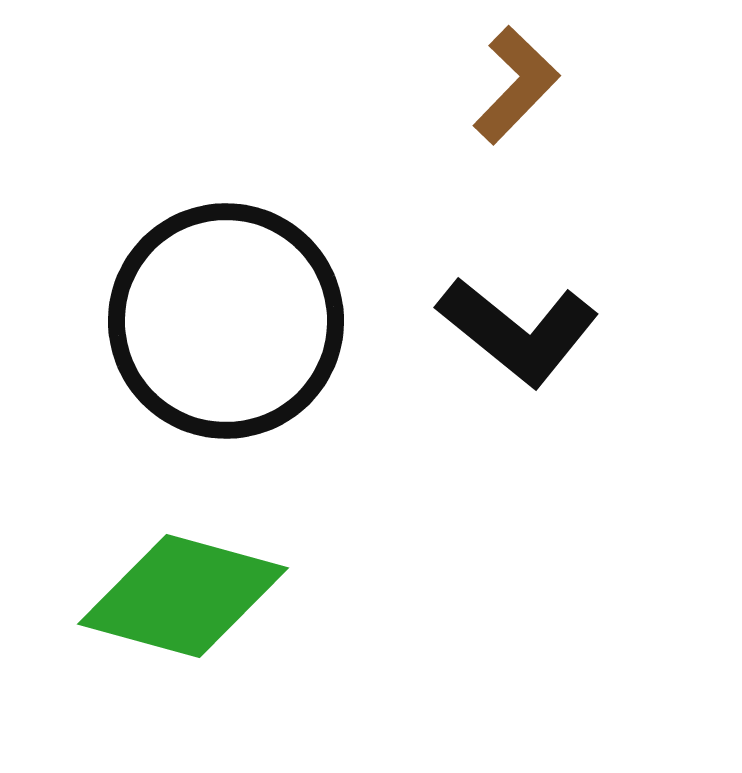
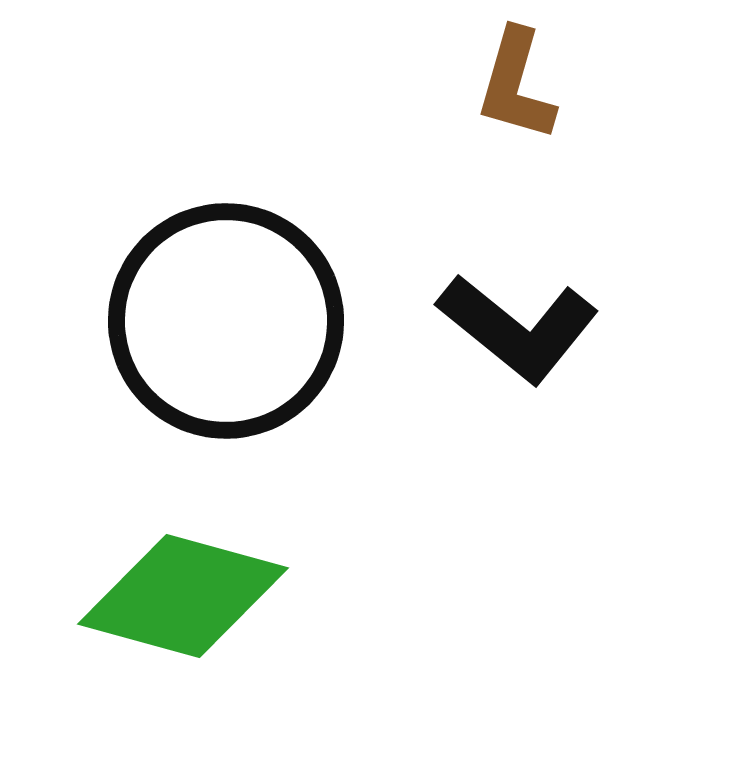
brown L-shape: rotated 152 degrees clockwise
black L-shape: moved 3 px up
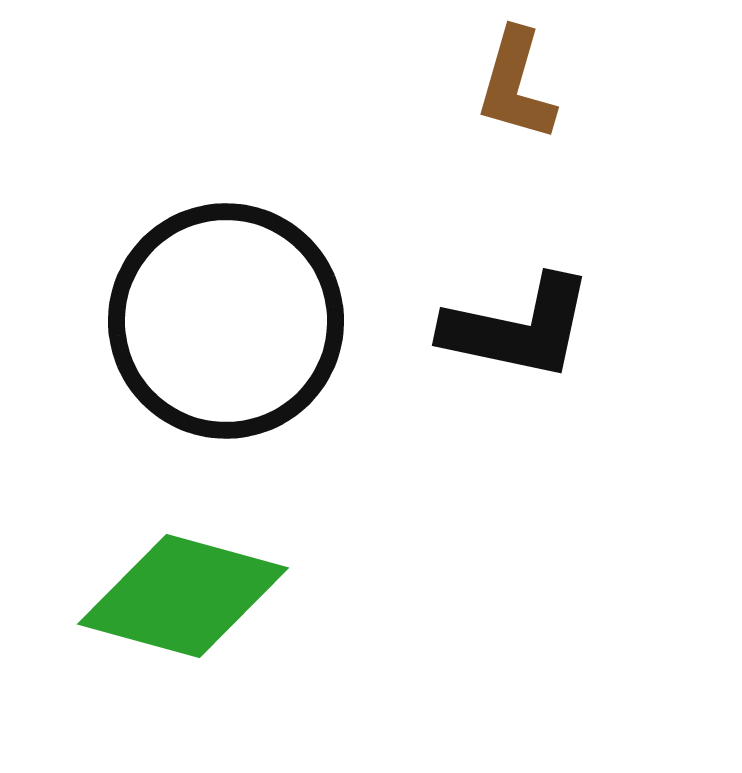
black L-shape: rotated 27 degrees counterclockwise
